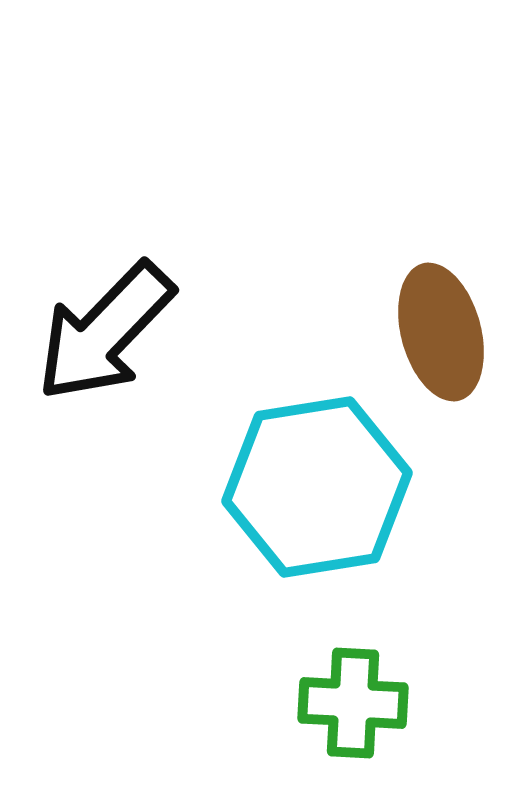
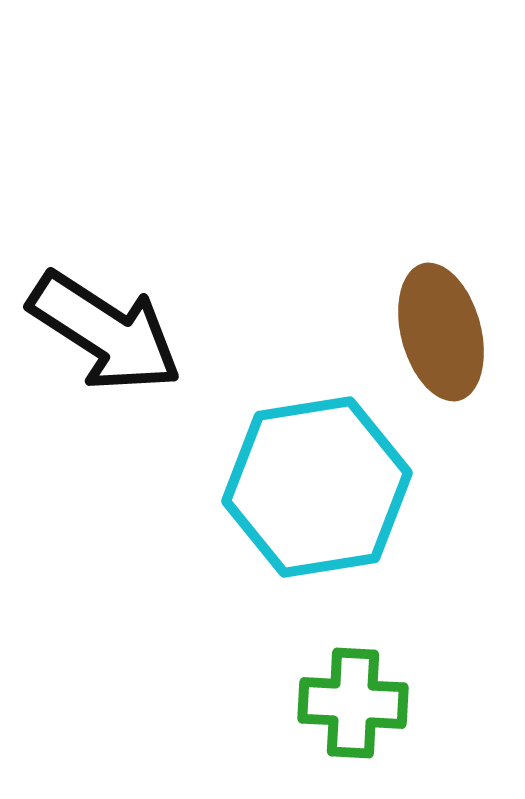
black arrow: rotated 101 degrees counterclockwise
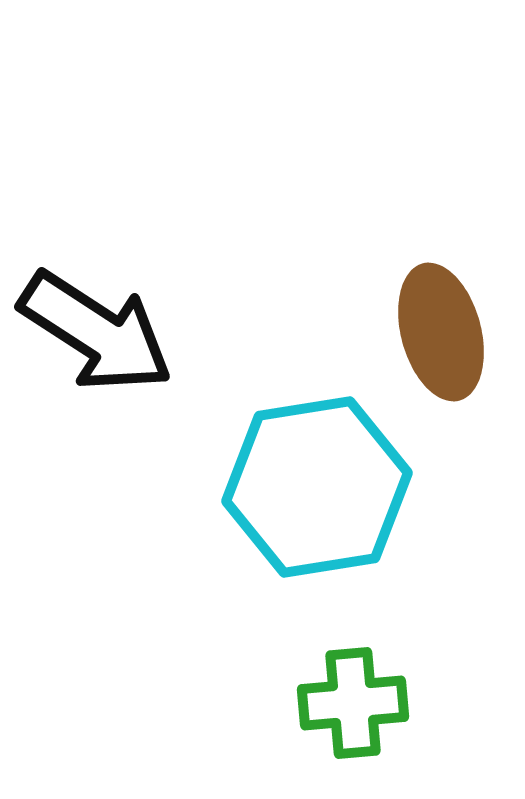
black arrow: moved 9 px left
green cross: rotated 8 degrees counterclockwise
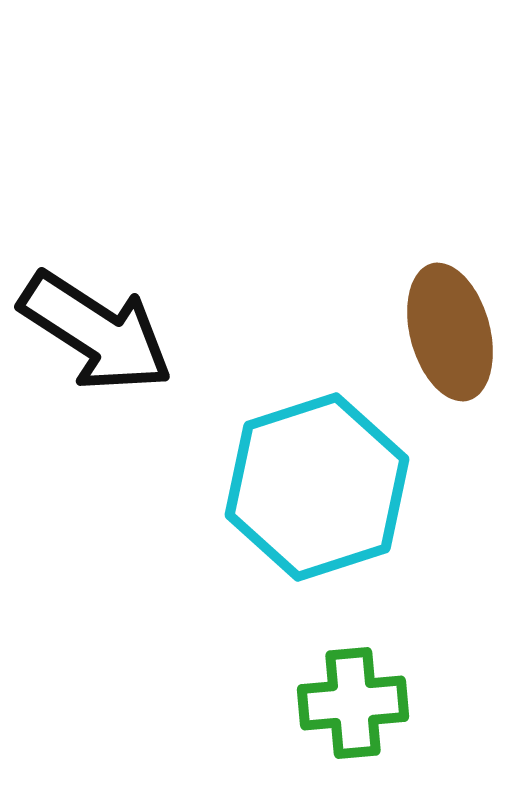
brown ellipse: moved 9 px right
cyan hexagon: rotated 9 degrees counterclockwise
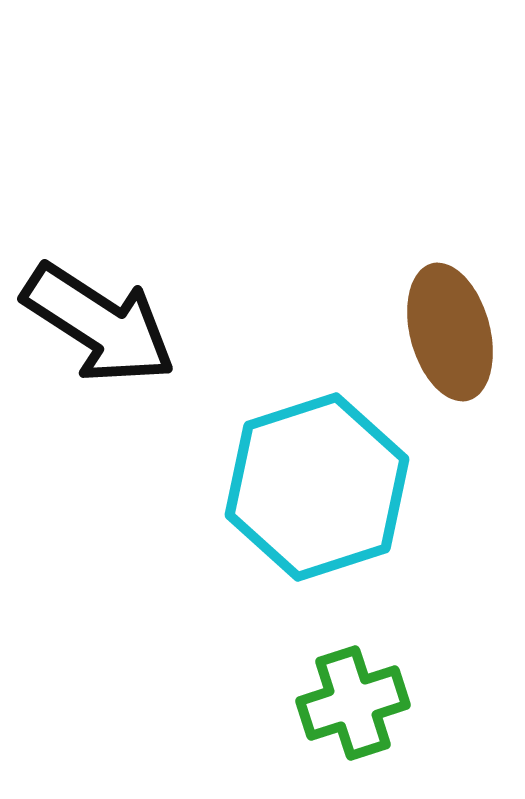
black arrow: moved 3 px right, 8 px up
green cross: rotated 13 degrees counterclockwise
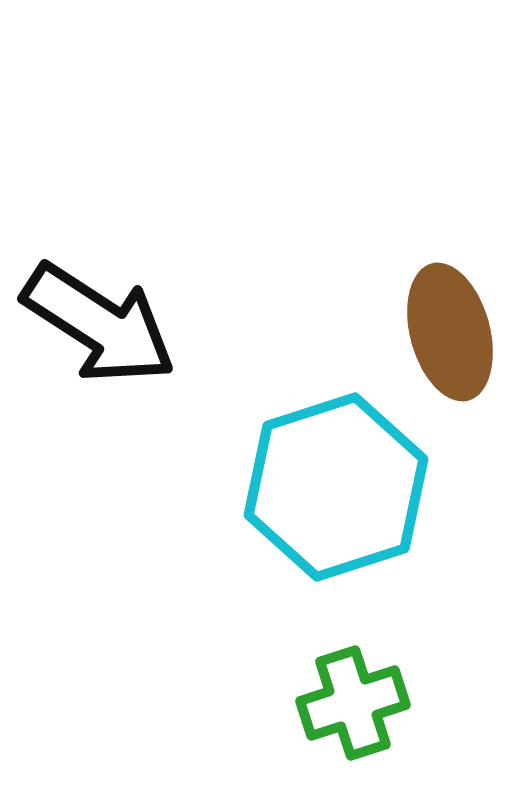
cyan hexagon: moved 19 px right
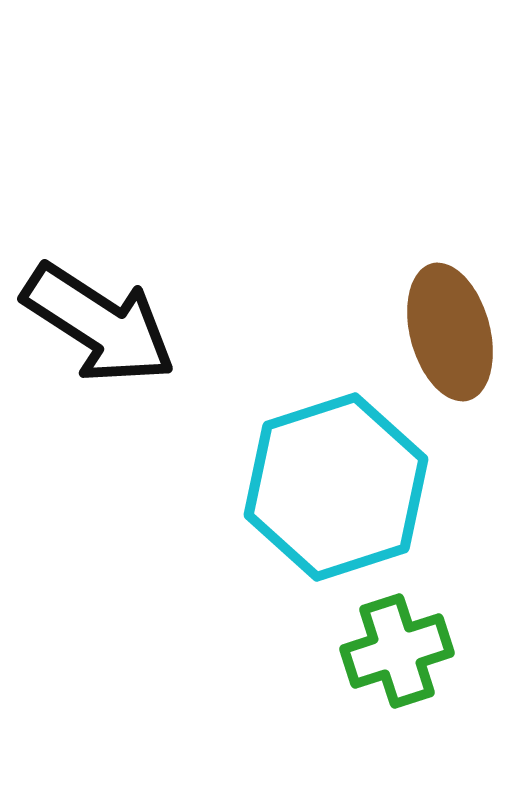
green cross: moved 44 px right, 52 px up
